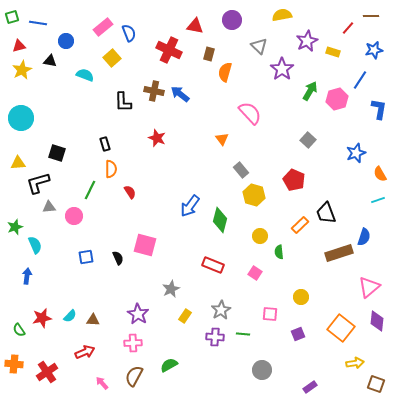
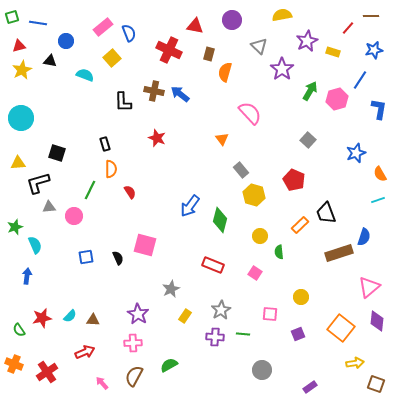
orange cross at (14, 364): rotated 18 degrees clockwise
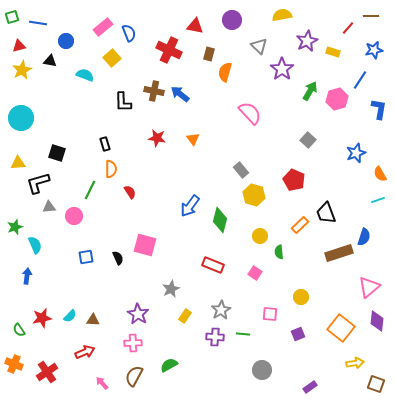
red star at (157, 138): rotated 12 degrees counterclockwise
orange triangle at (222, 139): moved 29 px left
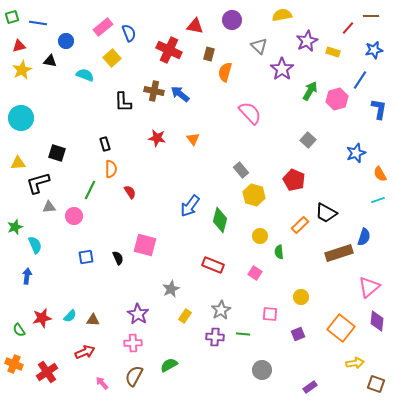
black trapezoid at (326, 213): rotated 40 degrees counterclockwise
